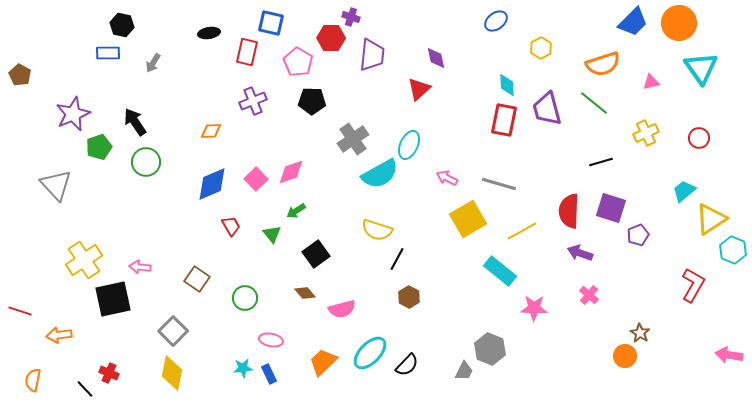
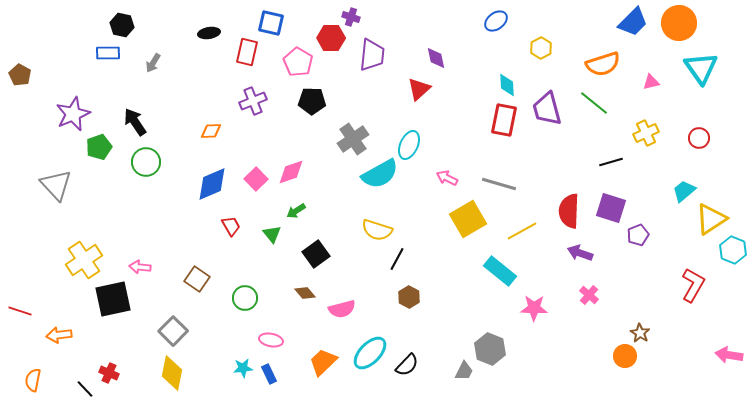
black line at (601, 162): moved 10 px right
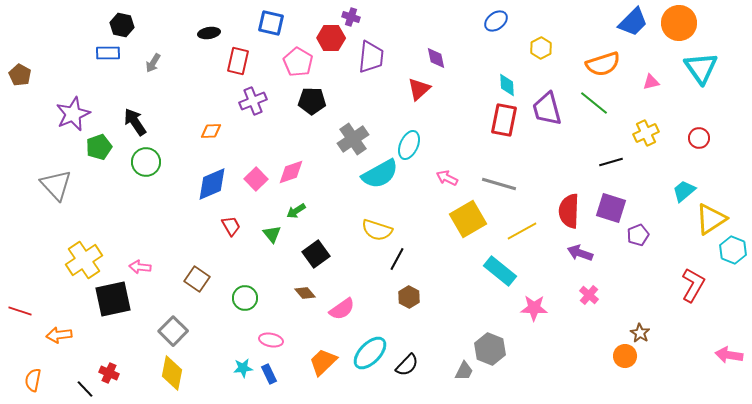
red rectangle at (247, 52): moved 9 px left, 9 px down
purple trapezoid at (372, 55): moved 1 px left, 2 px down
pink semicircle at (342, 309): rotated 20 degrees counterclockwise
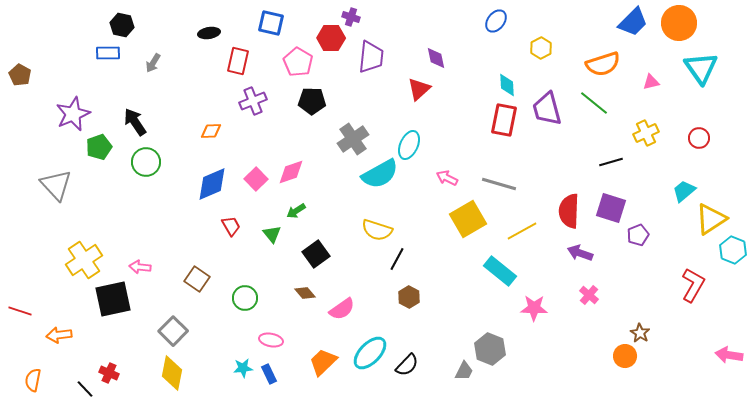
blue ellipse at (496, 21): rotated 15 degrees counterclockwise
